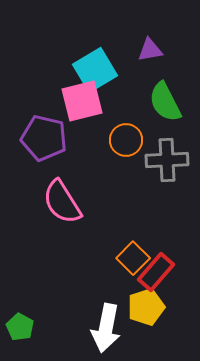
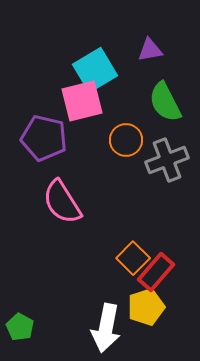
gray cross: rotated 18 degrees counterclockwise
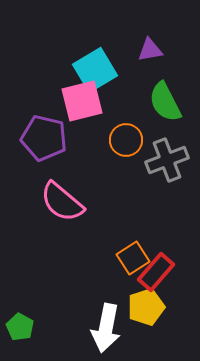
pink semicircle: rotated 18 degrees counterclockwise
orange square: rotated 12 degrees clockwise
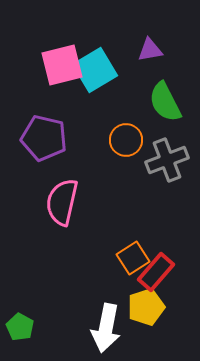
pink square: moved 20 px left, 36 px up
pink semicircle: rotated 63 degrees clockwise
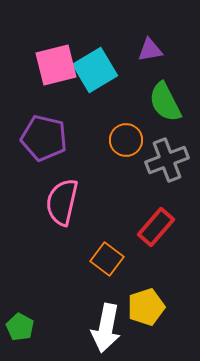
pink square: moved 6 px left
orange square: moved 26 px left, 1 px down; rotated 20 degrees counterclockwise
red rectangle: moved 45 px up
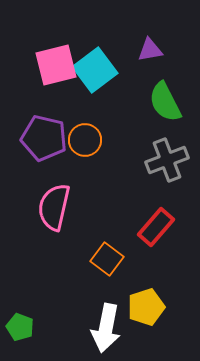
cyan square: rotated 6 degrees counterclockwise
orange circle: moved 41 px left
pink semicircle: moved 8 px left, 5 px down
green pentagon: rotated 8 degrees counterclockwise
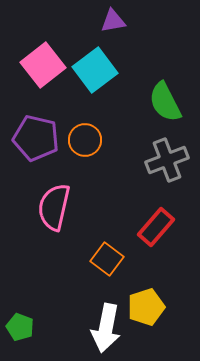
purple triangle: moved 37 px left, 29 px up
pink square: moved 13 px left; rotated 24 degrees counterclockwise
purple pentagon: moved 8 px left
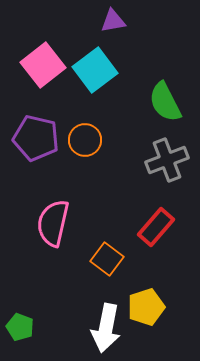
pink semicircle: moved 1 px left, 16 px down
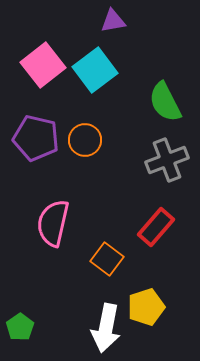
green pentagon: rotated 16 degrees clockwise
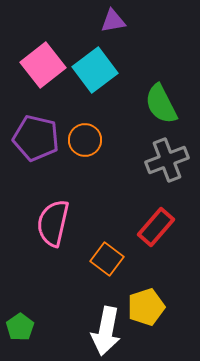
green semicircle: moved 4 px left, 2 px down
white arrow: moved 3 px down
